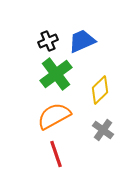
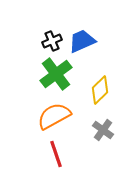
black cross: moved 4 px right
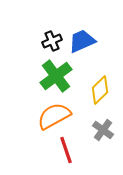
green cross: moved 2 px down
red line: moved 10 px right, 4 px up
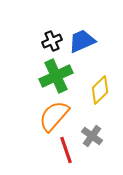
green cross: rotated 12 degrees clockwise
orange semicircle: rotated 20 degrees counterclockwise
gray cross: moved 11 px left, 6 px down
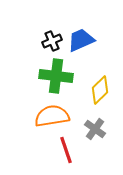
blue trapezoid: moved 1 px left, 1 px up
green cross: rotated 32 degrees clockwise
orange semicircle: moved 2 px left; rotated 40 degrees clockwise
gray cross: moved 3 px right, 7 px up
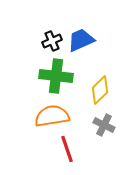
gray cross: moved 9 px right, 4 px up; rotated 10 degrees counterclockwise
red line: moved 1 px right, 1 px up
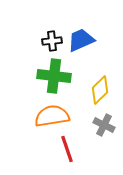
black cross: rotated 18 degrees clockwise
green cross: moved 2 px left
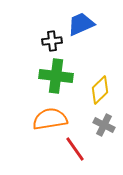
blue trapezoid: moved 16 px up
green cross: moved 2 px right
orange semicircle: moved 2 px left, 3 px down
red line: moved 8 px right; rotated 16 degrees counterclockwise
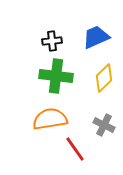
blue trapezoid: moved 15 px right, 13 px down
yellow diamond: moved 4 px right, 12 px up
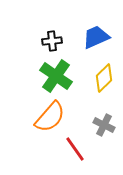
green cross: rotated 28 degrees clockwise
orange semicircle: moved 2 px up; rotated 140 degrees clockwise
